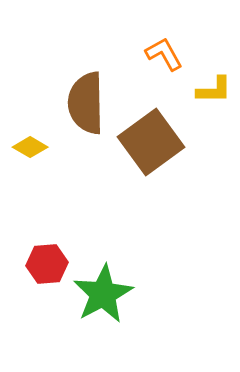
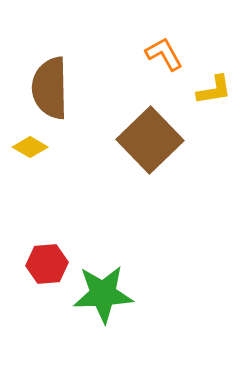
yellow L-shape: rotated 9 degrees counterclockwise
brown semicircle: moved 36 px left, 15 px up
brown square: moved 1 px left, 2 px up; rotated 8 degrees counterclockwise
green star: rotated 26 degrees clockwise
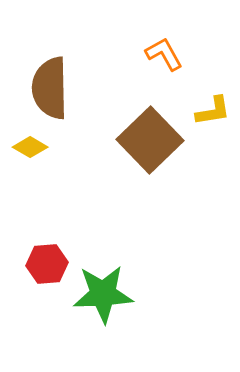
yellow L-shape: moved 1 px left, 21 px down
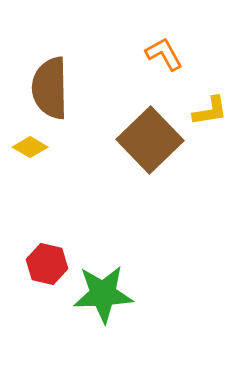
yellow L-shape: moved 3 px left
red hexagon: rotated 18 degrees clockwise
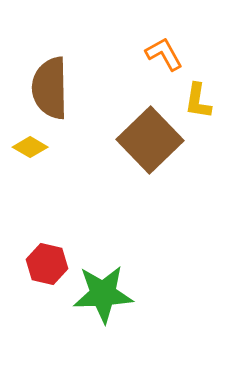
yellow L-shape: moved 12 px left, 10 px up; rotated 108 degrees clockwise
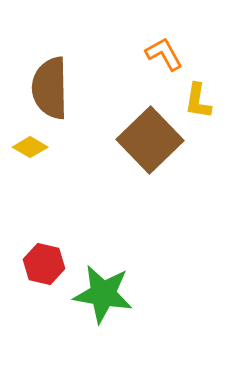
red hexagon: moved 3 px left
green star: rotated 12 degrees clockwise
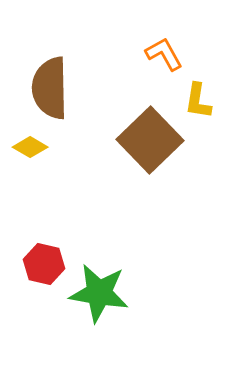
green star: moved 4 px left, 1 px up
